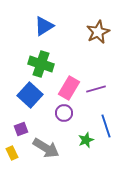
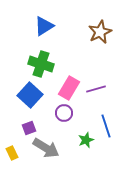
brown star: moved 2 px right
purple square: moved 8 px right, 1 px up
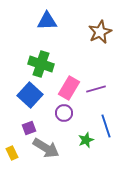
blue triangle: moved 3 px right, 5 px up; rotated 30 degrees clockwise
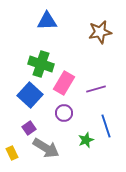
brown star: rotated 15 degrees clockwise
pink rectangle: moved 5 px left, 5 px up
purple square: rotated 16 degrees counterclockwise
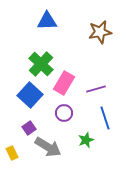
green cross: rotated 25 degrees clockwise
blue line: moved 1 px left, 8 px up
gray arrow: moved 2 px right, 1 px up
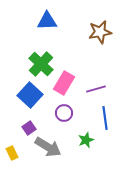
blue line: rotated 10 degrees clockwise
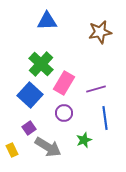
green star: moved 2 px left
yellow rectangle: moved 3 px up
